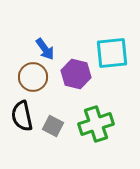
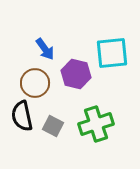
brown circle: moved 2 px right, 6 px down
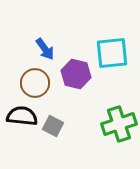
black semicircle: rotated 108 degrees clockwise
green cross: moved 23 px right
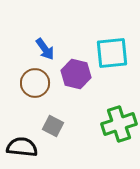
black semicircle: moved 31 px down
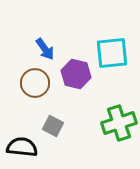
green cross: moved 1 px up
